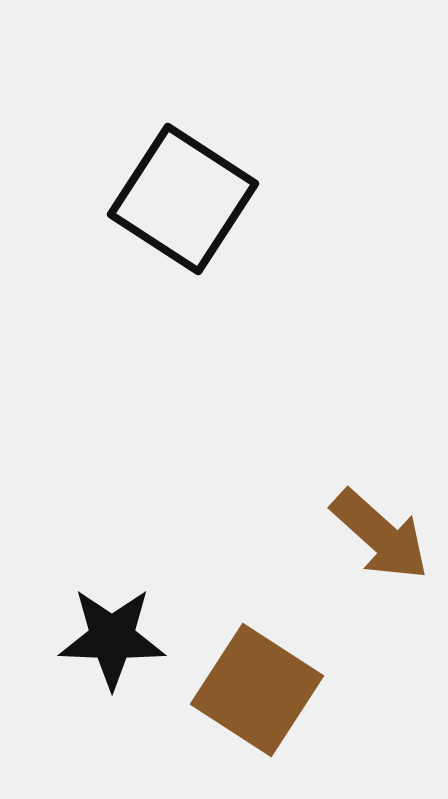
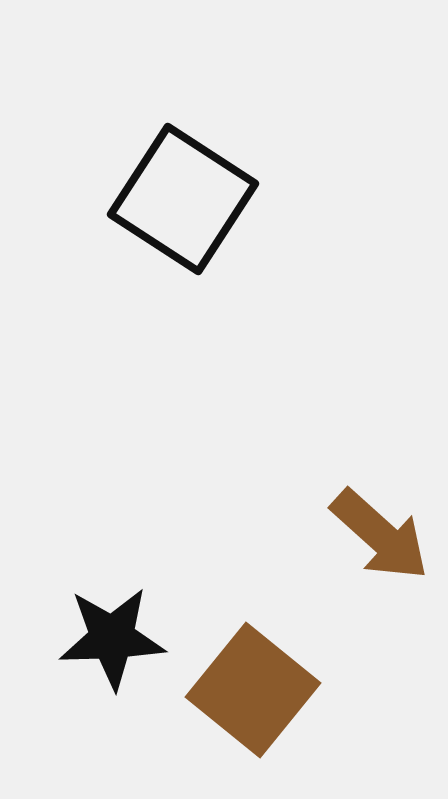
black star: rotated 4 degrees counterclockwise
brown square: moved 4 px left; rotated 6 degrees clockwise
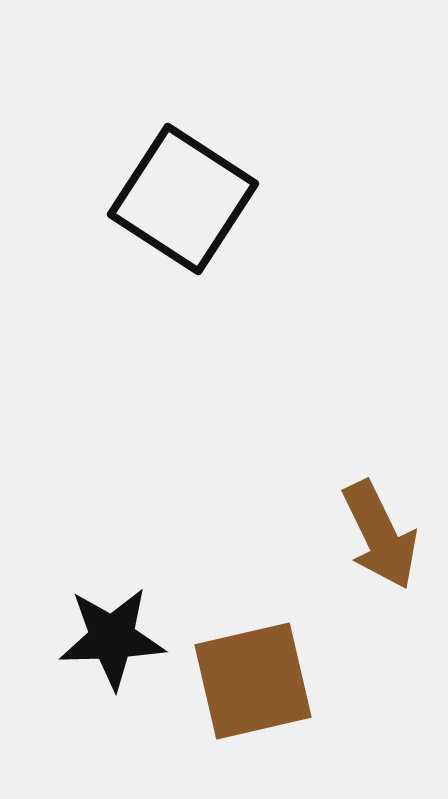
brown arrow: rotated 22 degrees clockwise
brown square: moved 9 px up; rotated 38 degrees clockwise
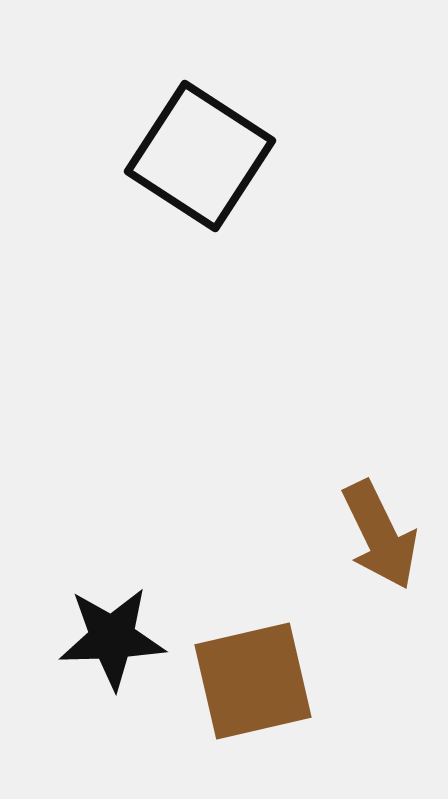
black square: moved 17 px right, 43 px up
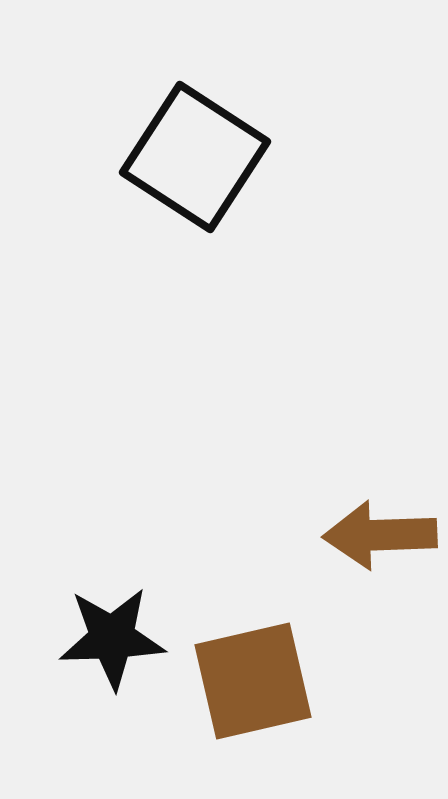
black square: moved 5 px left, 1 px down
brown arrow: rotated 114 degrees clockwise
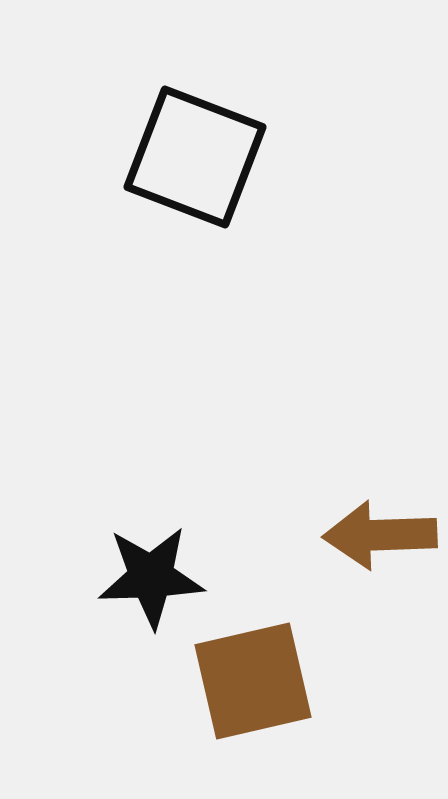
black square: rotated 12 degrees counterclockwise
black star: moved 39 px right, 61 px up
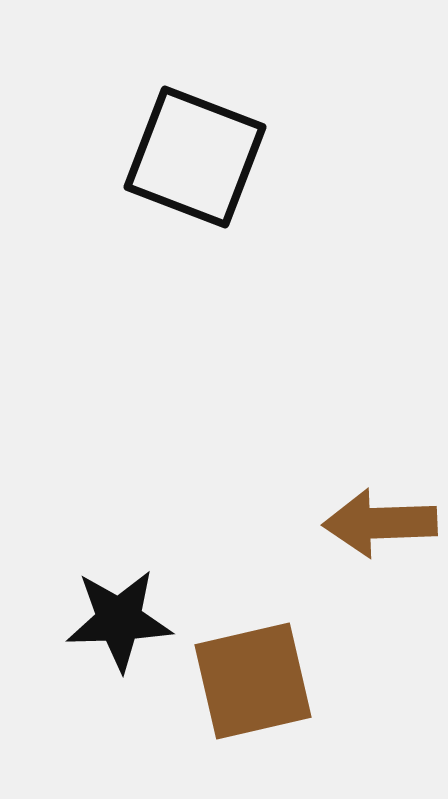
brown arrow: moved 12 px up
black star: moved 32 px left, 43 px down
